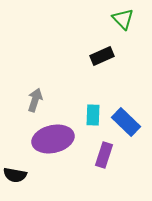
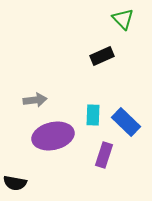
gray arrow: rotated 65 degrees clockwise
purple ellipse: moved 3 px up
black semicircle: moved 8 px down
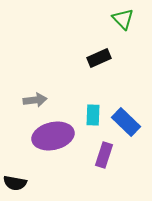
black rectangle: moved 3 px left, 2 px down
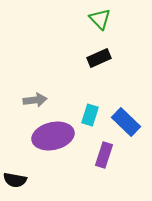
green triangle: moved 23 px left
cyan rectangle: moved 3 px left; rotated 15 degrees clockwise
black semicircle: moved 3 px up
